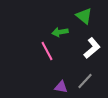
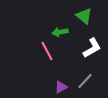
white L-shape: rotated 10 degrees clockwise
purple triangle: rotated 40 degrees counterclockwise
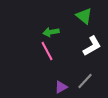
green arrow: moved 9 px left
white L-shape: moved 2 px up
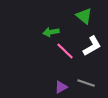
pink line: moved 18 px right; rotated 18 degrees counterclockwise
gray line: moved 1 px right, 2 px down; rotated 66 degrees clockwise
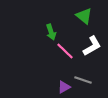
green arrow: rotated 98 degrees counterclockwise
gray line: moved 3 px left, 3 px up
purple triangle: moved 3 px right
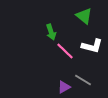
white L-shape: rotated 45 degrees clockwise
gray line: rotated 12 degrees clockwise
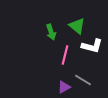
green triangle: moved 7 px left, 10 px down
pink line: moved 4 px down; rotated 60 degrees clockwise
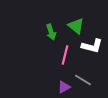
green triangle: moved 1 px left
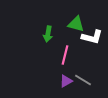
green triangle: moved 2 px up; rotated 24 degrees counterclockwise
green arrow: moved 3 px left, 2 px down; rotated 28 degrees clockwise
white L-shape: moved 9 px up
purple triangle: moved 2 px right, 6 px up
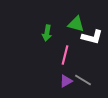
green arrow: moved 1 px left, 1 px up
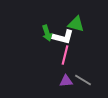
green arrow: rotated 28 degrees counterclockwise
white L-shape: moved 29 px left
purple triangle: rotated 24 degrees clockwise
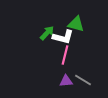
green arrow: rotated 119 degrees counterclockwise
